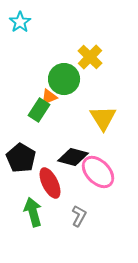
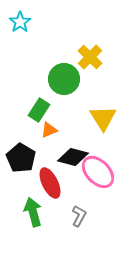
orange triangle: moved 33 px down
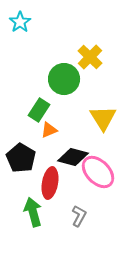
red ellipse: rotated 36 degrees clockwise
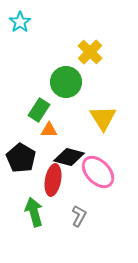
yellow cross: moved 5 px up
green circle: moved 2 px right, 3 px down
orange triangle: rotated 24 degrees clockwise
black diamond: moved 4 px left
red ellipse: moved 3 px right, 3 px up
green arrow: moved 1 px right
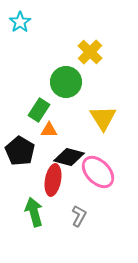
black pentagon: moved 1 px left, 7 px up
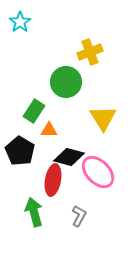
yellow cross: rotated 25 degrees clockwise
green rectangle: moved 5 px left, 1 px down
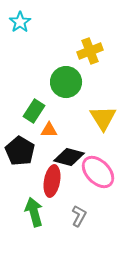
yellow cross: moved 1 px up
red ellipse: moved 1 px left, 1 px down
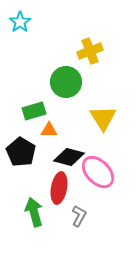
green rectangle: rotated 40 degrees clockwise
black pentagon: moved 1 px right, 1 px down
red ellipse: moved 7 px right, 7 px down
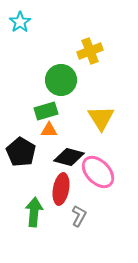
green circle: moved 5 px left, 2 px up
green rectangle: moved 12 px right
yellow triangle: moved 2 px left
red ellipse: moved 2 px right, 1 px down
green arrow: rotated 20 degrees clockwise
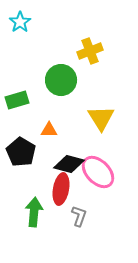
green rectangle: moved 29 px left, 11 px up
black diamond: moved 7 px down
gray L-shape: rotated 10 degrees counterclockwise
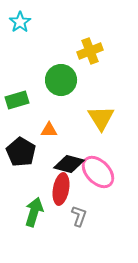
green arrow: rotated 12 degrees clockwise
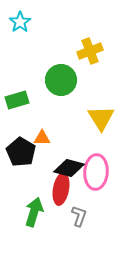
orange triangle: moved 7 px left, 8 px down
black diamond: moved 4 px down
pink ellipse: moved 2 px left; rotated 48 degrees clockwise
